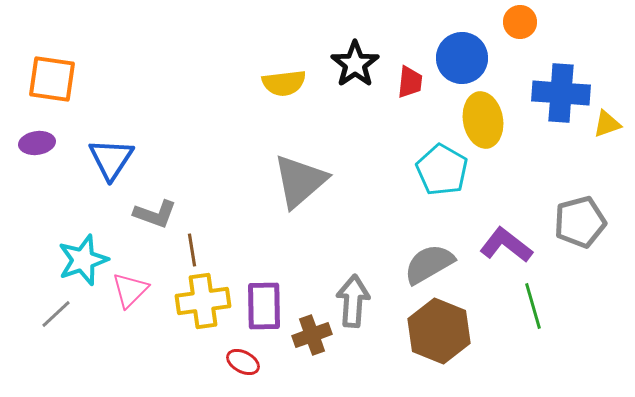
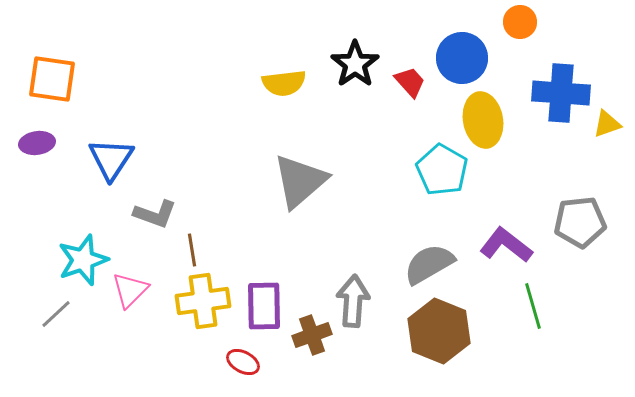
red trapezoid: rotated 48 degrees counterclockwise
gray pentagon: rotated 9 degrees clockwise
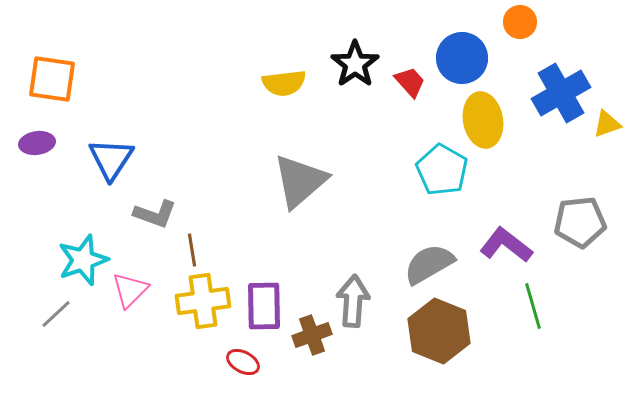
blue cross: rotated 34 degrees counterclockwise
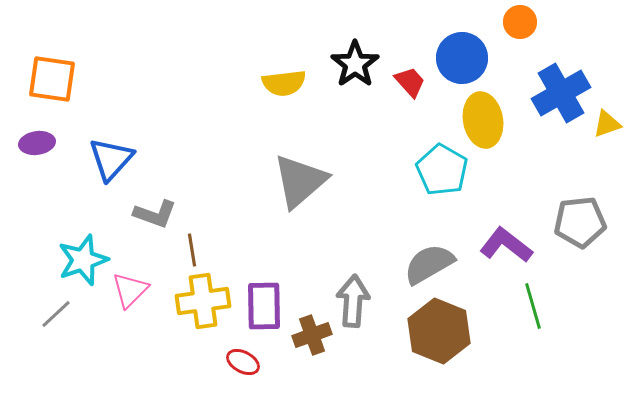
blue triangle: rotated 9 degrees clockwise
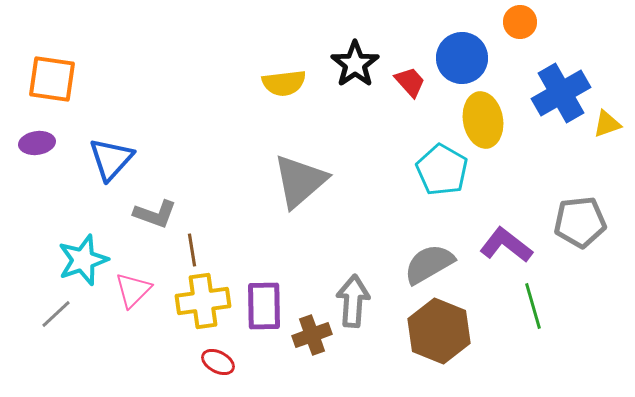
pink triangle: moved 3 px right
red ellipse: moved 25 px left
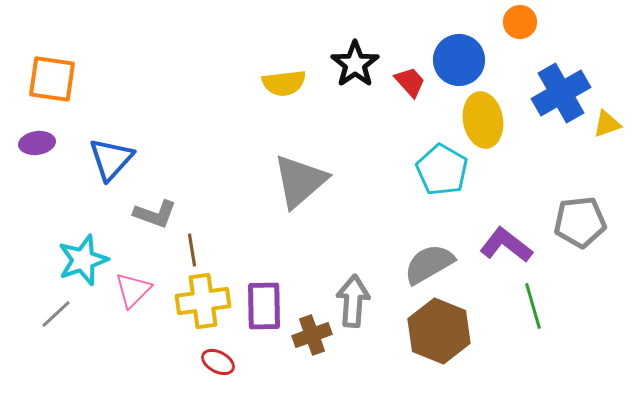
blue circle: moved 3 px left, 2 px down
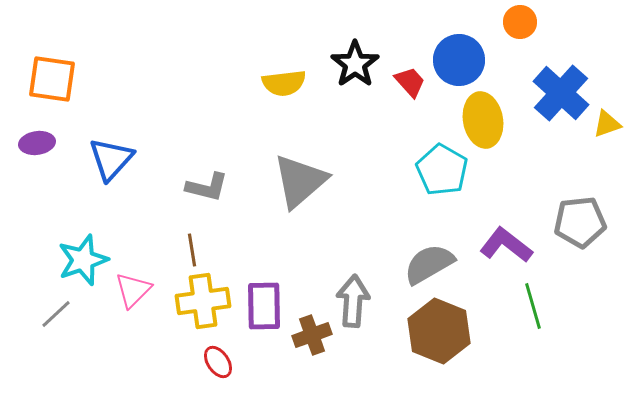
blue cross: rotated 18 degrees counterclockwise
gray L-shape: moved 52 px right, 27 px up; rotated 6 degrees counterclockwise
red ellipse: rotated 28 degrees clockwise
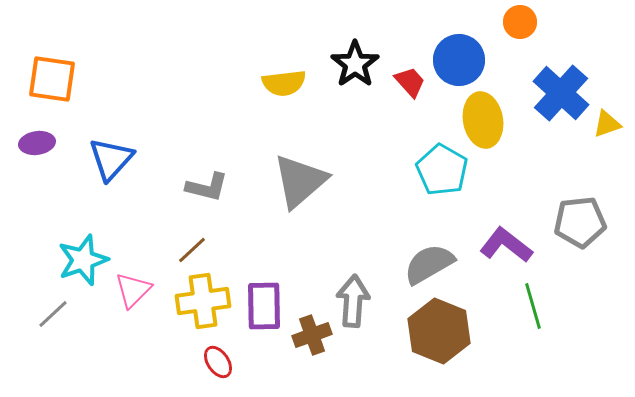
brown line: rotated 56 degrees clockwise
gray line: moved 3 px left
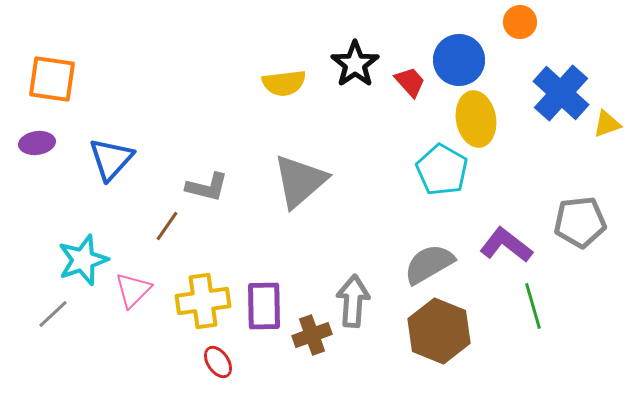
yellow ellipse: moved 7 px left, 1 px up
brown line: moved 25 px left, 24 px up; rotated 12 degrees counterclockwise
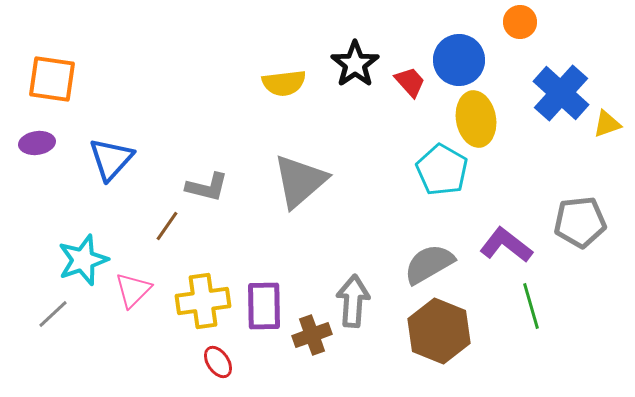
green line: moved 2 px left
